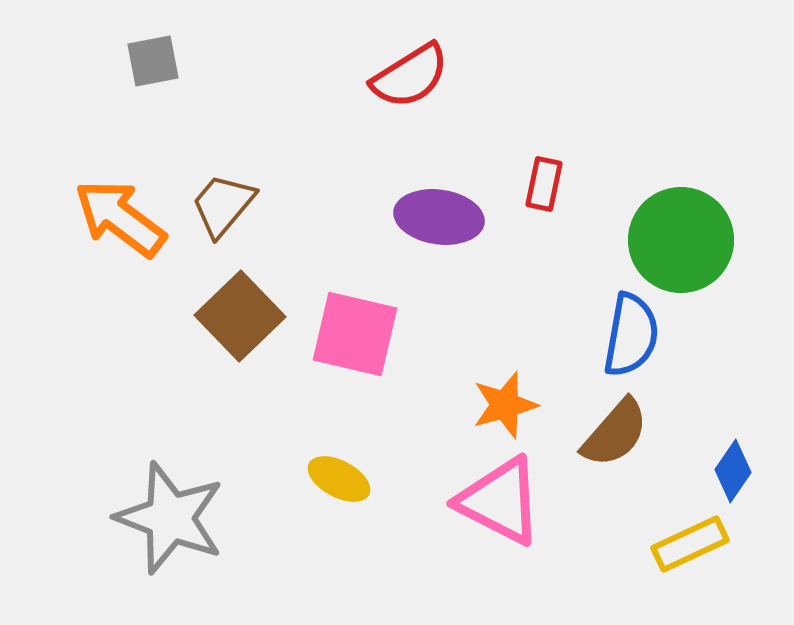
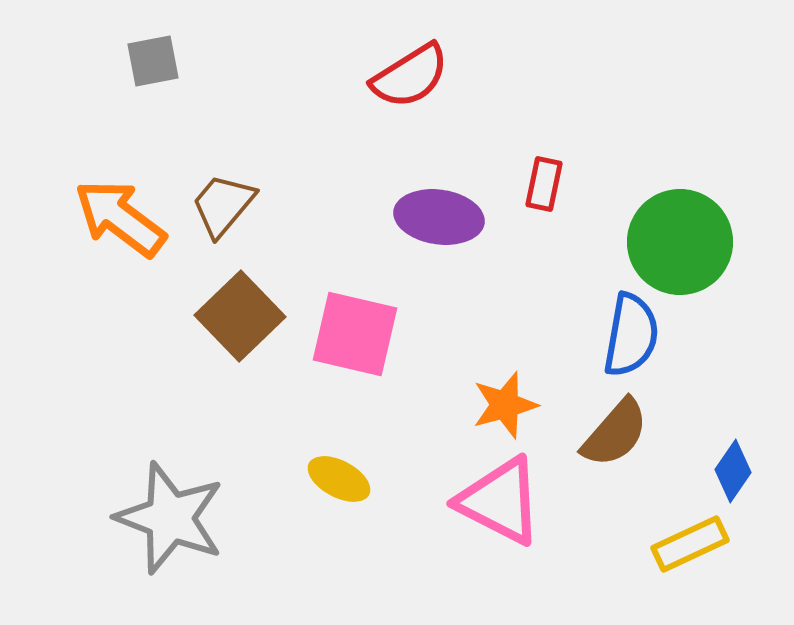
green circle: moved 1 px left, 2 px down
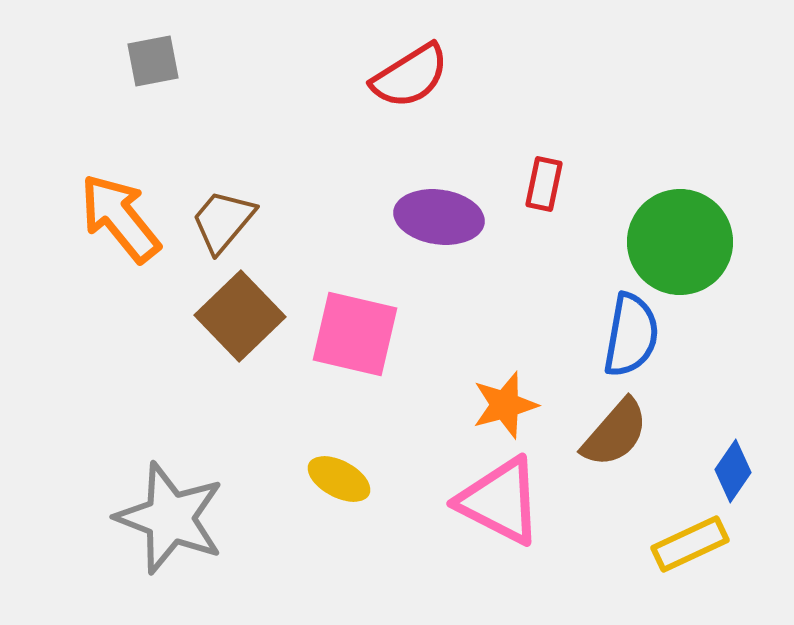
brown trapezoid: moved 16 px down
orange arrow: rotated 14 degrees clockwise
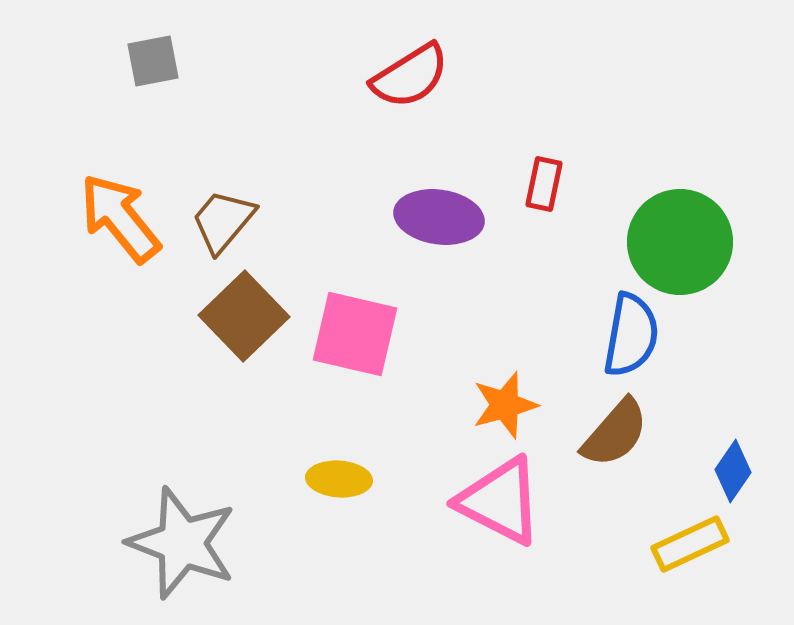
brown square: moved 4 px right
yellow ellipse: rotated 24 degrees counterclockwise
gray star: moved 12 px right, 25 px down
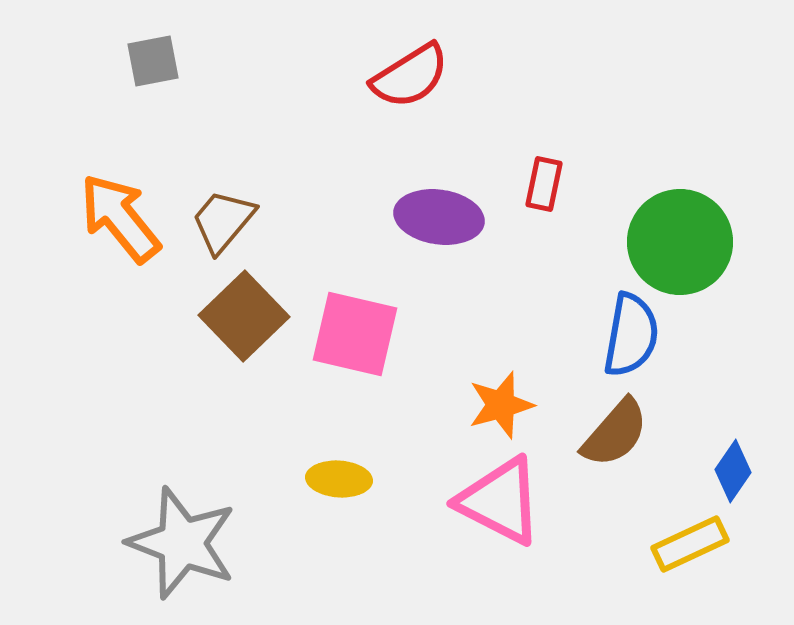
orange star: moved 4 px left
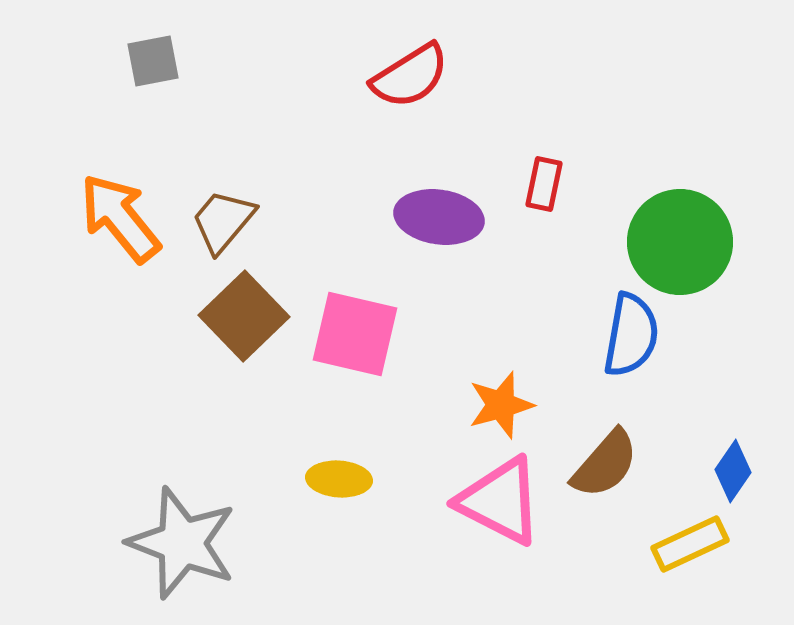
brown semicircle: moved 10 px left, 31 px down
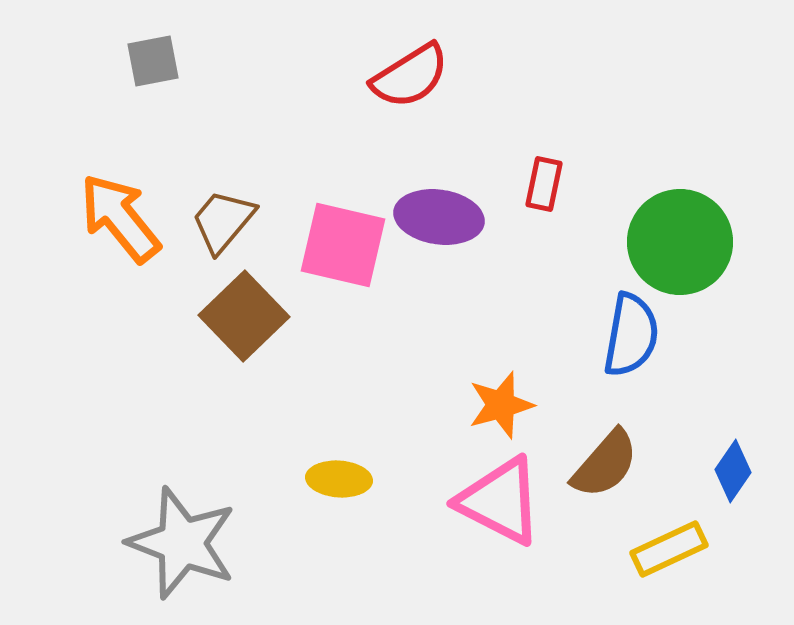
pink square: moved 12 px left, 89 px up
yellow rectangle: moved 21 px left, 5 px down
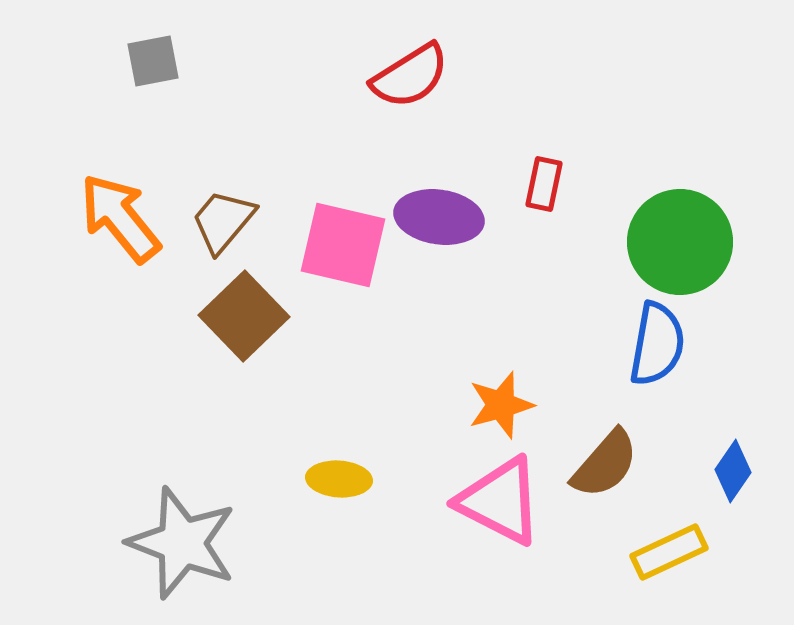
blue semicircle: moved 26 px right, 9 px down
yellow rectangle: moved 3 px down
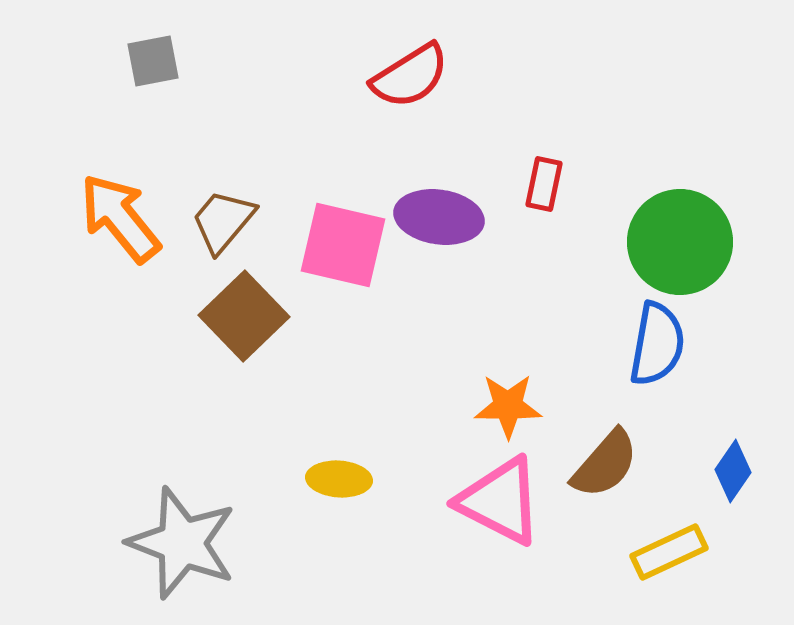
orange star: moved 7 px right, 1 px down; rotated 16 degrees clockwise
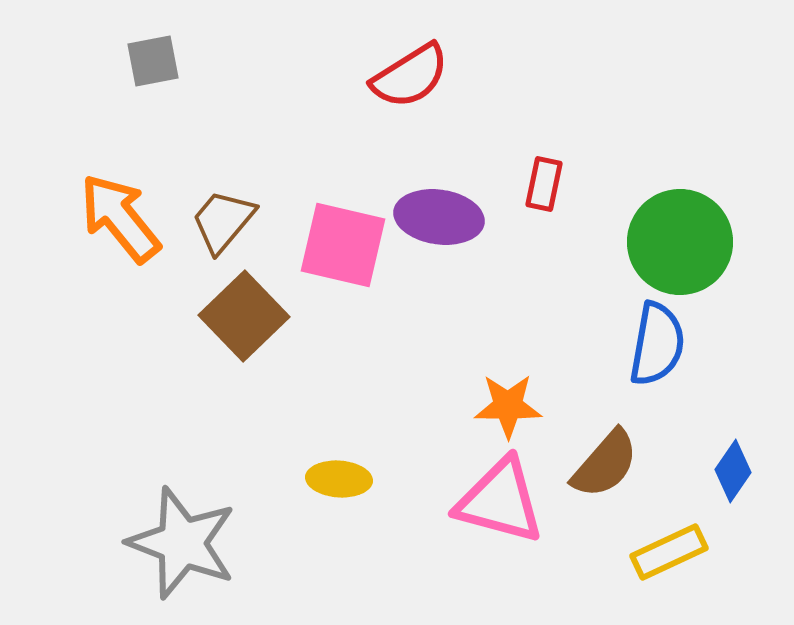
pink triangle: rotated 12 degrees counterclockwise
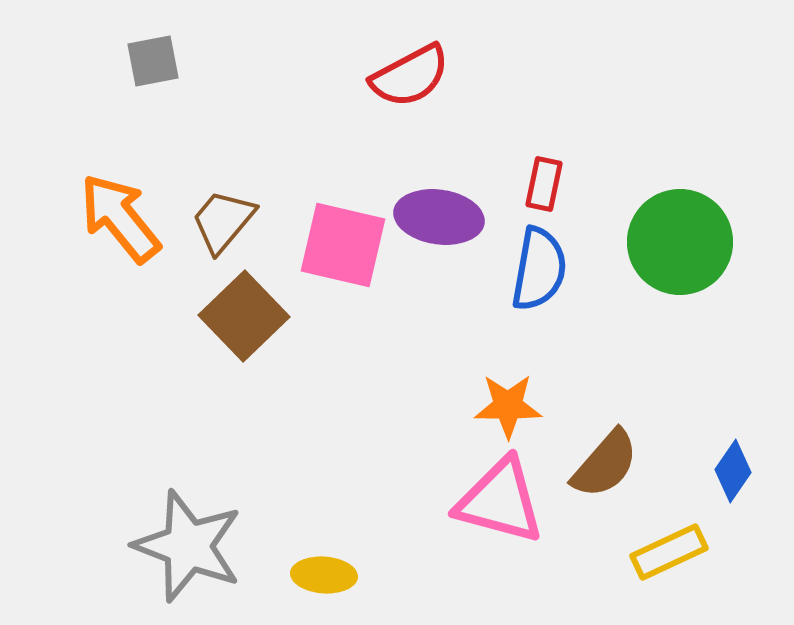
red semicircle: rotated 4 degrees clockwise
blue semicircle: moved 118 px left, 75 px up
yellow ellipse: moved 15 px left, 96 px down
gray star: moved 6 px right, 3 px down
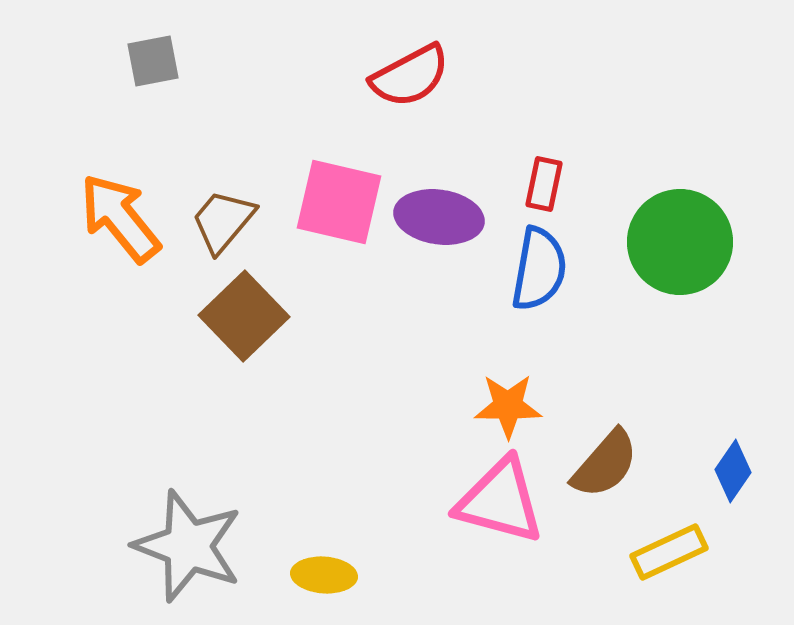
pink square: moved 4 px left, 43 px up
